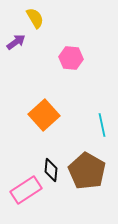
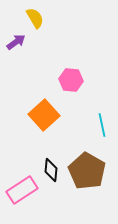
pink hexagon: moved 22 px down
pink rectangle: moved 4 px left
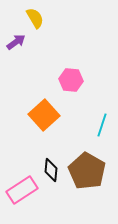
cyan line: rotated 30 degrees clockwise
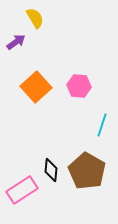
pink hexagon: moved 8 px right, 6 px down
orange square: moved 8 px left, 28 px up
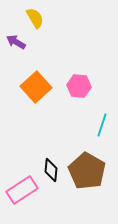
purple arrow: rotated 114 degrees counterclockwise
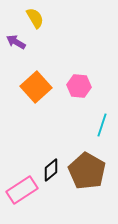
black diamond: rotated 45 degrees clockwise
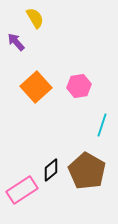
purple arrow: rotated 18 degrees clockwise
pink hexagon: rotated 15 degrees counterclockwise
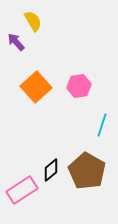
yellow semicircle: moved 2 px left, 3 px down
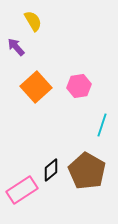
purple arrow: moved 5 px down
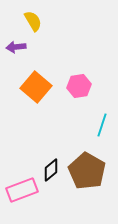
purple arrow: rotated 54 degrees counterclockwise
orange square: rotated 8 degrees counterclockwise
pink rectangle: rotated 12 degrees clockwise
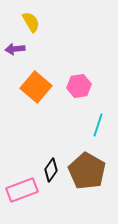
yellow semicircle: moved 2 px left, 1 px down
purple arrow: moved 1 px left, 2 px down
cyan line: moved 4 px left
black diamond: rotated 15 degrees counterclockwise
